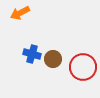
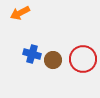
brown circle: moved 1 px down
red circle: moved 8 px up
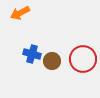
brown circle: moved 1 px left, 1 px down
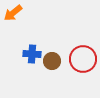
orange arrow: moved 7 px left; rotated 12 degrees counterclockwise
blue cross: rotated 12 degrees counterclockwise
